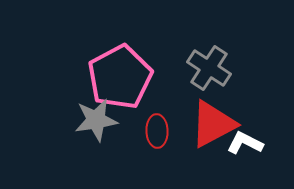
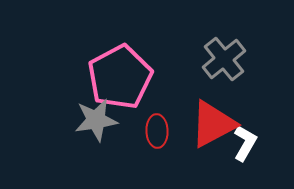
gray cross: moved 15 px right, 9 px up; rotated 18 degrees clockwise
white L-shape: rotated 93 degrees clockwise
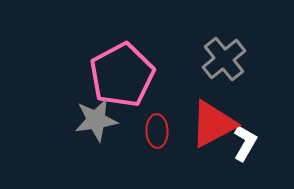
pink pentagon: moved 2 px right, 2 px up
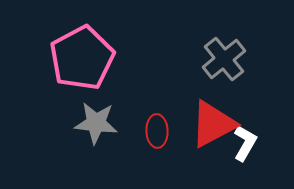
pink pentagon: moved 40 px left, 17 px up
gray star: moved 3 px down; rotated 15 degrees clockwise
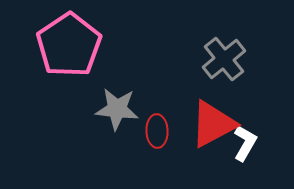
pink pentagon: moved 13 px left, 13 px up; rotated 6 degrees counterclockwise
gray star: moved 21 px right, 14 px up
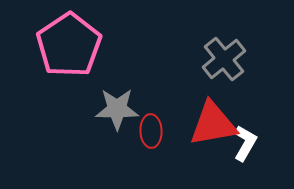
gray star: rotated 6 degrees counterclockwise
red triangle: rotated 18 degrees clockwise
red ellipse: moved 6 px left
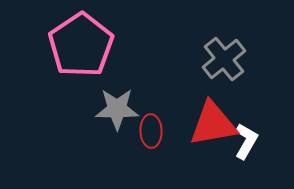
pink pentagon: moved 12 px right
white L-shape: moved 1 px right, 2 px up
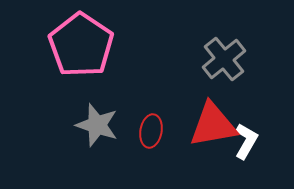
pink pentagon: rotated 4 degrees counterclockwise
gray star: moved 20 px left, 16 px down; rotated 18 degrees clockwise
red triangle: moved 1 px down
red ellipse: rotated 12 degrees clockwise
